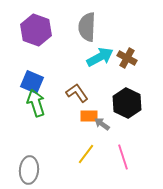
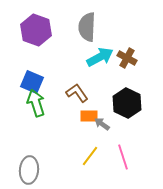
yellow line: moved 4 px right, 2 px down
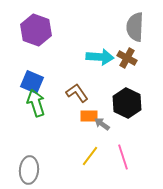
gray semicircle: moved 48 px right
cyan arrow: rotated 32 degrees clockwise
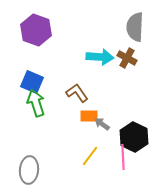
black hexagon: moved 7 px right, 34 px down
pink line: rotated 15 degrees clockwise
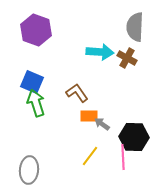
cyan arrow: moved 5 px up
black hexagon: rotated 24 degrees counterclockwise
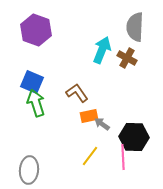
cyan arrow: moved 2 px right, 2 px up; rotated 72 degrees counterclockwise
orange rectangle: rotated 12 degrees counterclockwise
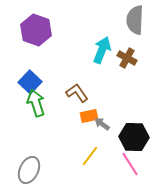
gray semicircle: moved 7 px up
blue square: moved 2 px left; rotated 20 degrees clockwise
pink line: moved 7 px right, 7 px down; rotated 30 degrees counterclockwise
gray ellipse: rotated 20 degrees clockwise
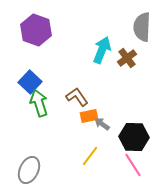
gray semicircle: moved 7 px right, 7 px down
brown cross: rotated 24 degrees clockwise
brown L-shape: moved 4 px down
green arrow: moved 3 px right
pink line: moved 3 px right, 1 px down
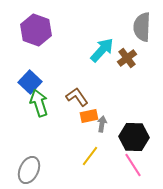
cyan arrow: rotated 20 degrees clockwise
gray arrow: rotated 63 degrees clockwise
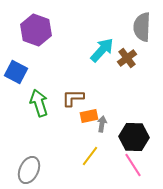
blue square: moved 14 px left, 10 px up; rotated 15 degrees counterclockwise
brown L-shape: moved 4 px left, 1 px down; rotated 55 degrees counterclockwise
